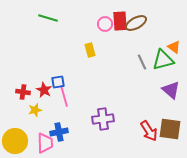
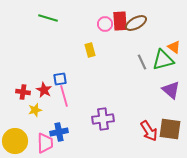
blue square: moved 2 px right, 3 px up
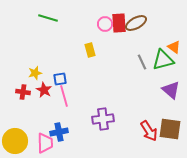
red rectangle: moved 1 px left, 2 px down
yellow star: moved 37 px up
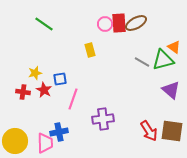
green line: moved 4 px left, 6 px down; rotated 18 degrees clockwise
gray line: rotated 35 degrees counterclockwise
pink line: moved 9 px right, 3 px down; rotated 35 degrees clockwise
brown square: moved 2 px right, 2 px down
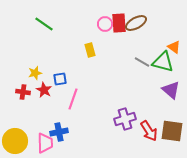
green triangle: moved 2 px down; rotated 30 degrees clockwise
purple cross: moved 22 px right; rotated 10 degrees counterclockwise
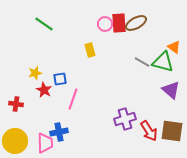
red cross: moved 7 px left, 12 px down
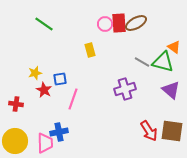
purple cross: moved 30 px up
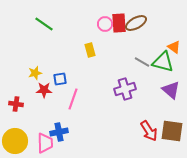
red star: rotated 28 degrees counterclockwise
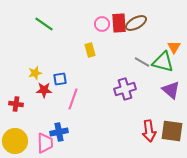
pink circle: moved 3 px left
orange triangle: rotated 24 degrees clockwise
red arrow: rotated 25 degrees clockwise
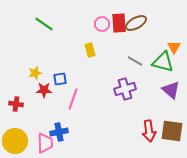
gray line: moved 7 px left, 1 px up
